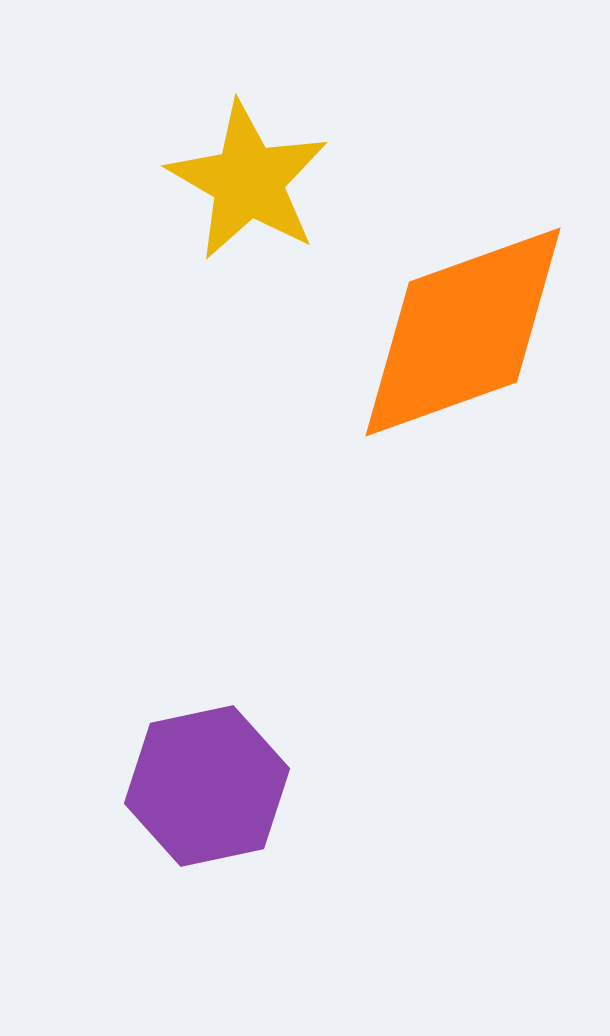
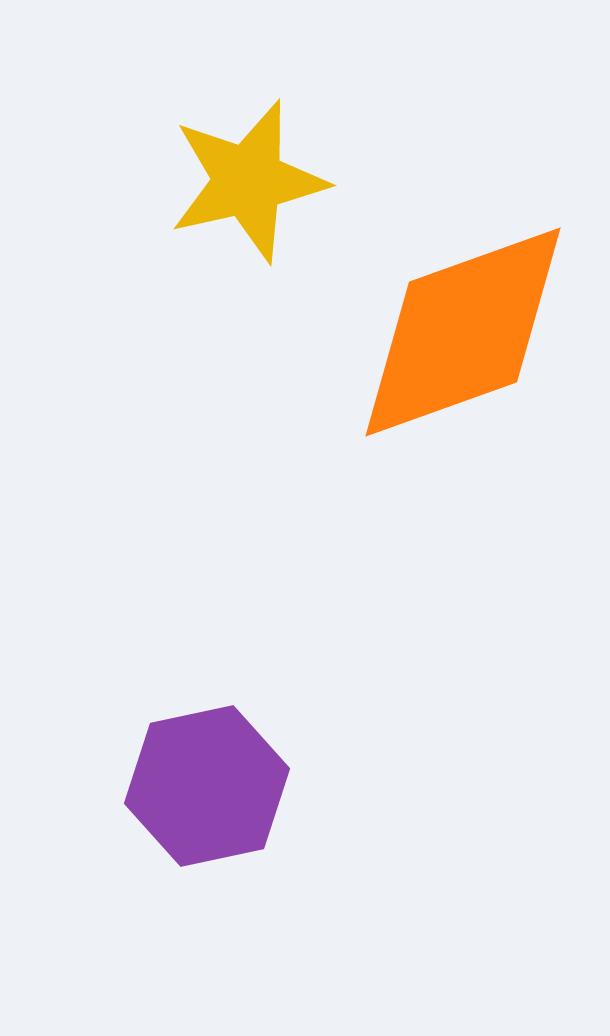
yellow star: rotated 29 degrees clockwise
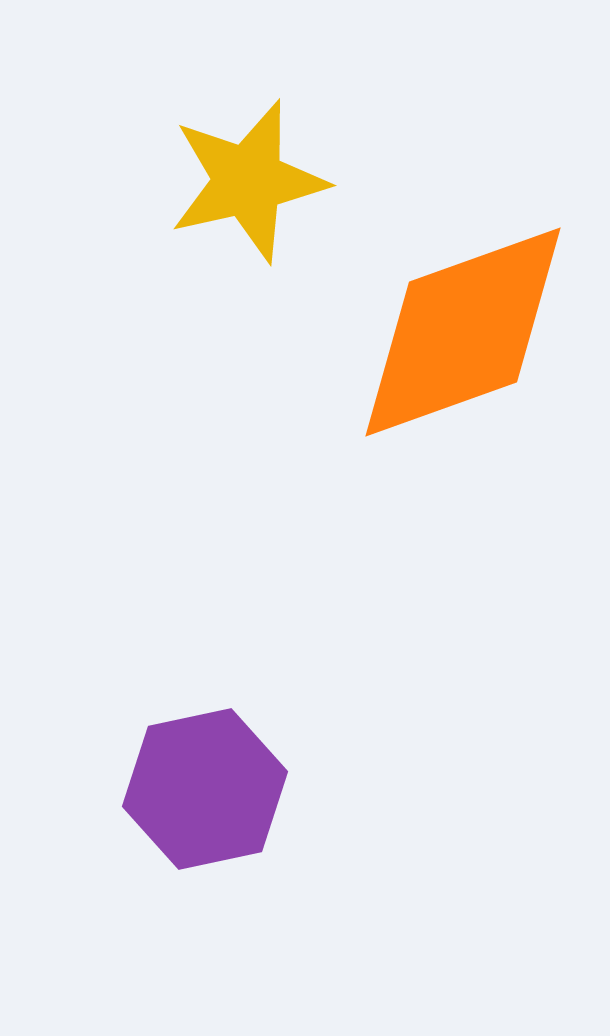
purple hexagon: moved 2 px left, 3 px down
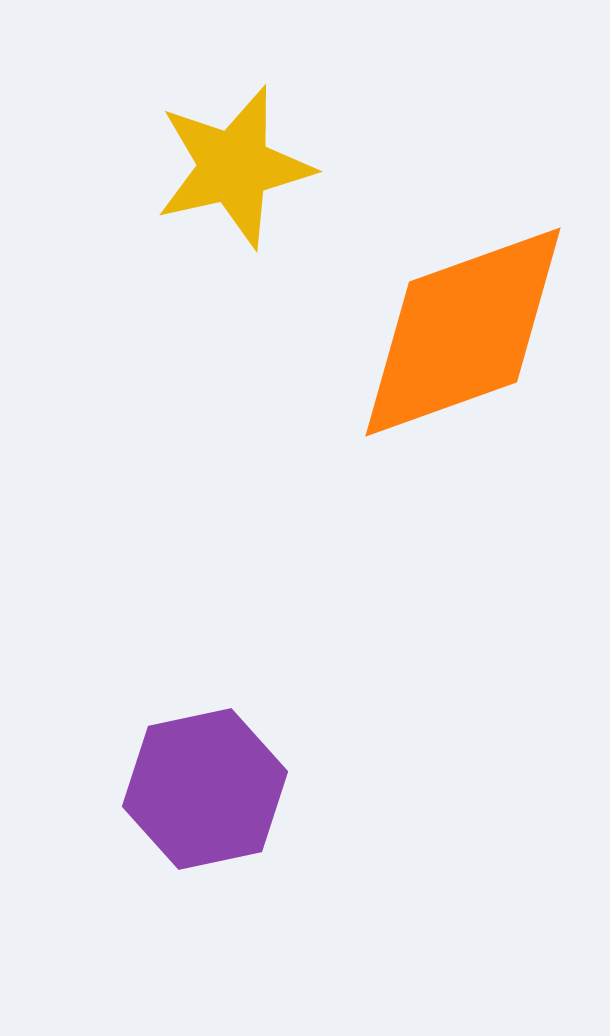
yellow star: moved 14 px left, 14 px up
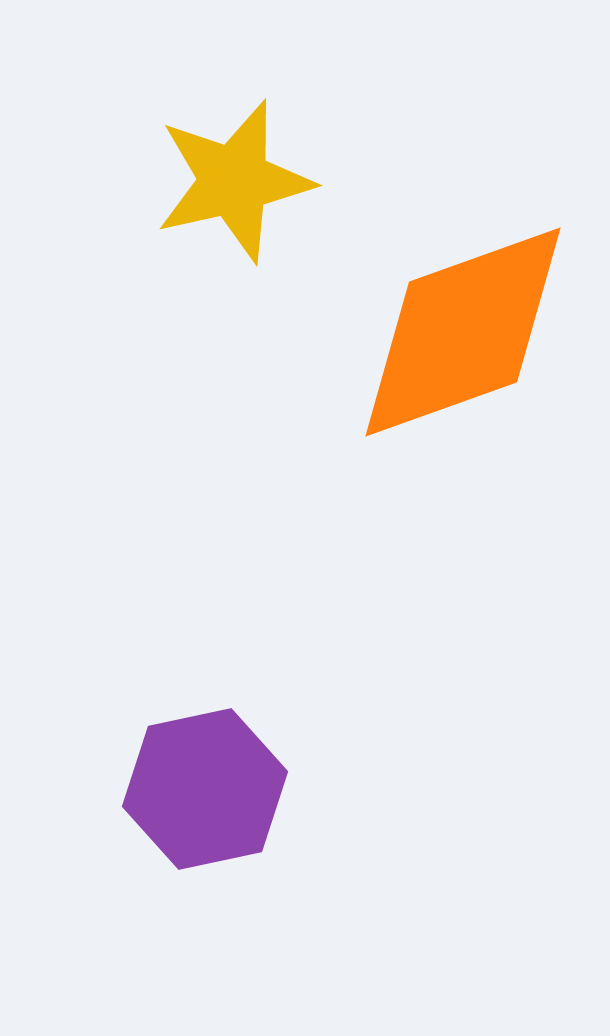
yellow star: moved 14 px down
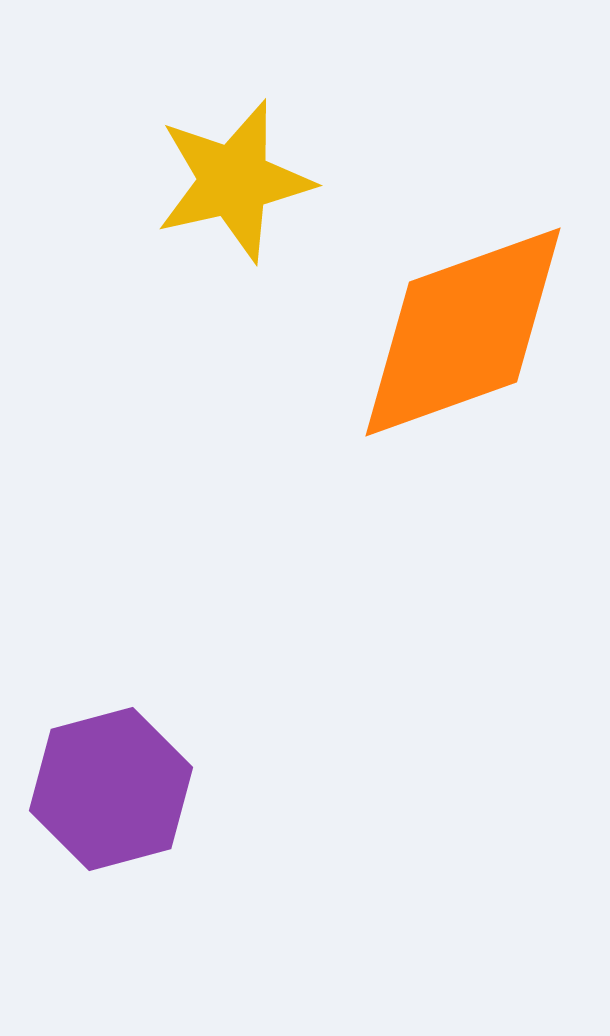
purple hexagon: moved 94 px left; rotated 3 degrees counterclockwise
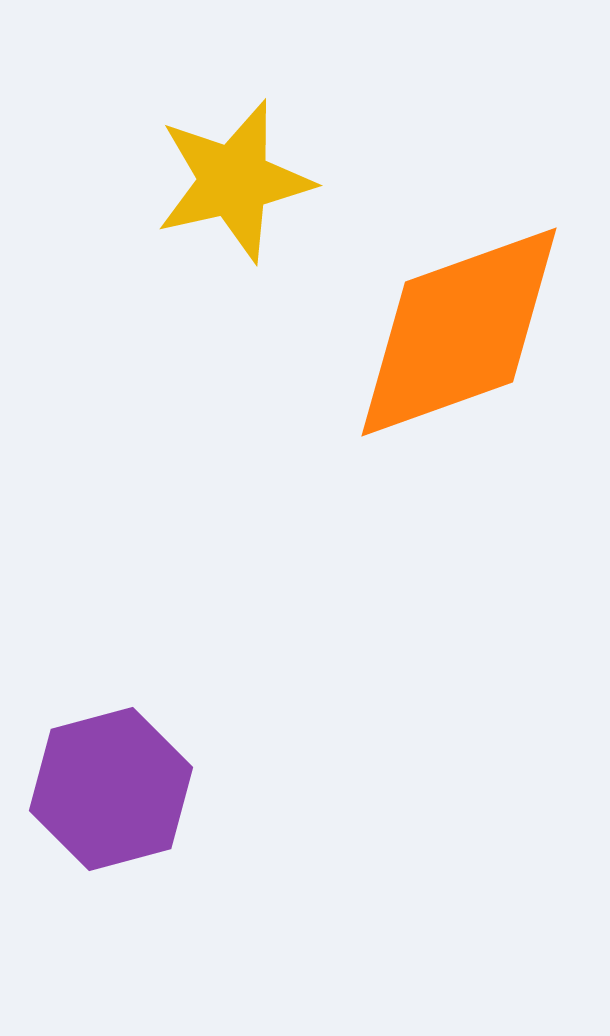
orange diamond: moved 4 px left
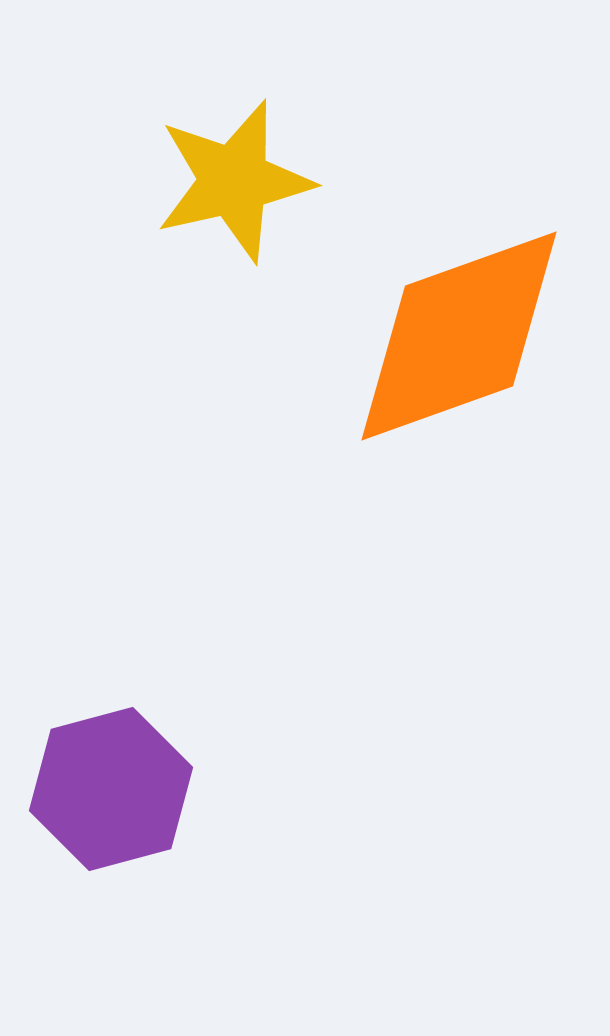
orange diamond: moved 4 px down
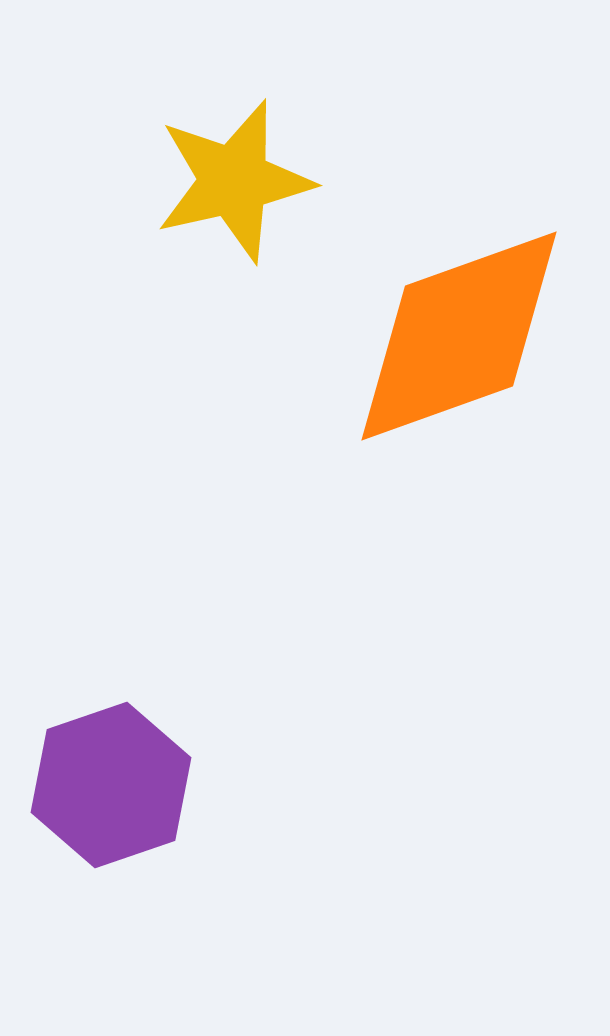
purple hexagon: moved 4 px up; rotated 4 degrees counterclockwise
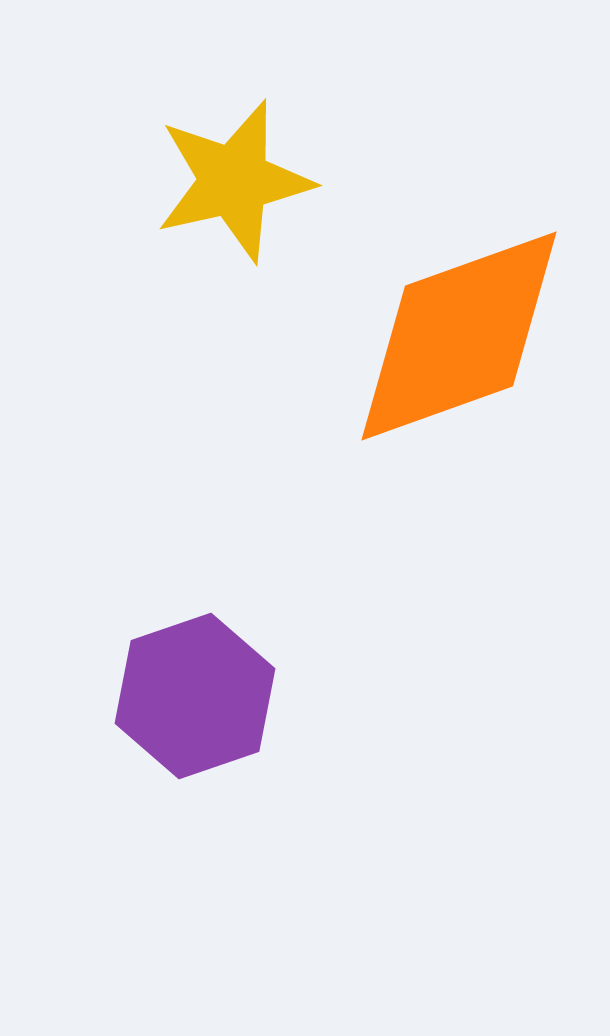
purple hexagon: moved 84 px right, 89 px up
